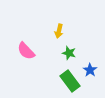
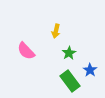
yellow arrow: moved 3 px left
green star: rotated 24 degrees clockwise
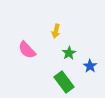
pink semicircle: moved 1 px right, 1 px up
blue star: moved 4 px up
green rectangle: moved 6 px left, 1 px down
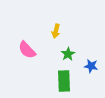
green star: moved 1 px left, 1 px down
blue star: moved 1 px right; rotated 24 degrees counterclockwise
green rectangle: moved 1 px up; rotated 35 degrees clockwise
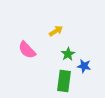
yellow arrow: rotated 136 degrees counterclockwise
blue star: moved 7 px left
green rectangle: rotated 10 degrees clockwise
